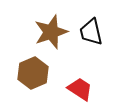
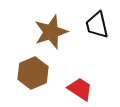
black trapezoid: moved 6 px right, 7 px up
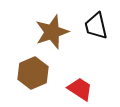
black trapezoid: moved 1 px left, 1 px down
brown star: moved 1 px right
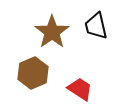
brown star: rotated 16 degrees counterclockwise
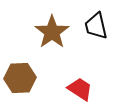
brown hexagon: moved 13 px left, 5 px down; rotated 20 degrees clockwise
